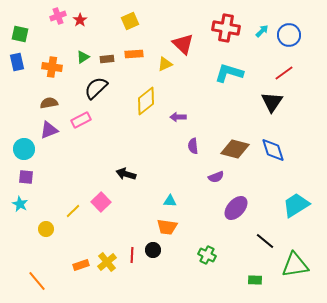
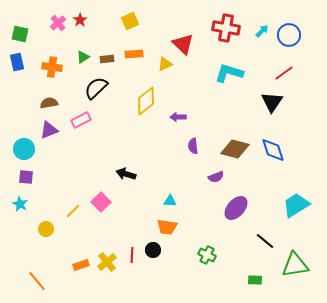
pink cross at (58, 16): moved 7 px down; rotated 21 degrees counterclockwise
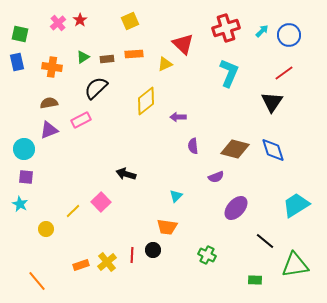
red cross at (226, 28): rotated 28 degrees counterclockwise
cyan L-shape at (229, 73): rotated 96 degrees clockwise
cyan triangle at (170, 201): moved 6 px right, 5 px up; rotated 48 degrees counterclockwise
